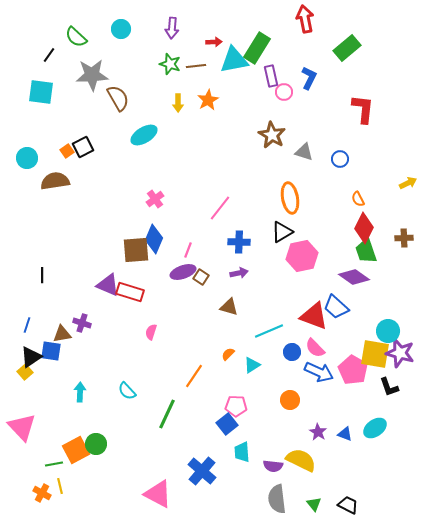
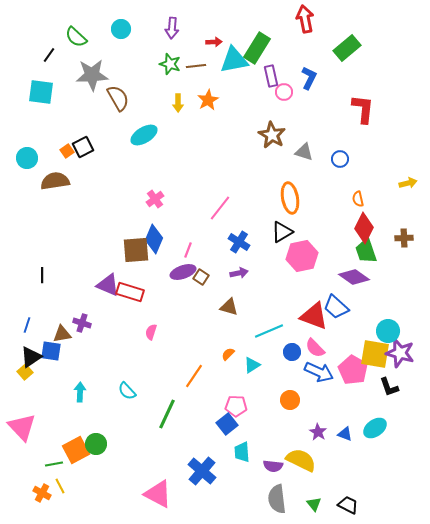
yellow arrow at (408, 183): rotated 12 degrees clockwise
orange semicircle at (358, 199): rotated 14 degrees clockwise
blue cross at (239, 242): rotated 30 degrees clockwise
yellow line at (60, 486): rotated 14 degrees counterclockwise
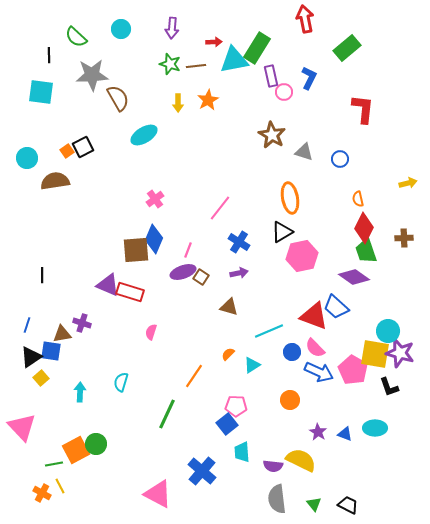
black line at (49, 55): rotated 35 degrees counterclockwise
yellow square at (25, 372): moved 16 px right, 6 px down
cyan semicircle at (127, 391): moved 6 px left, 9 px up; rotated 60 degrees clockwise
cyan ellipse at (375, 428): rotated 35 degrees clockwise
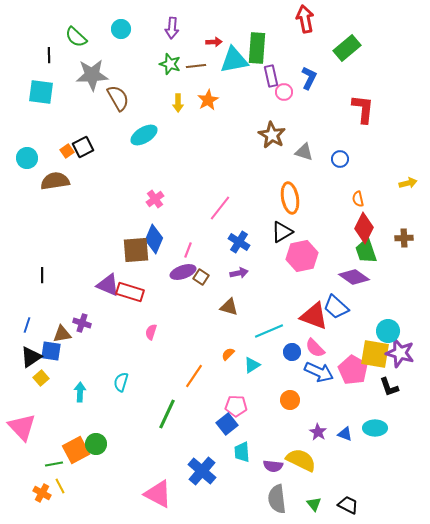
green rectangle at (257, 48): rotated 28 degrees counterclockwise
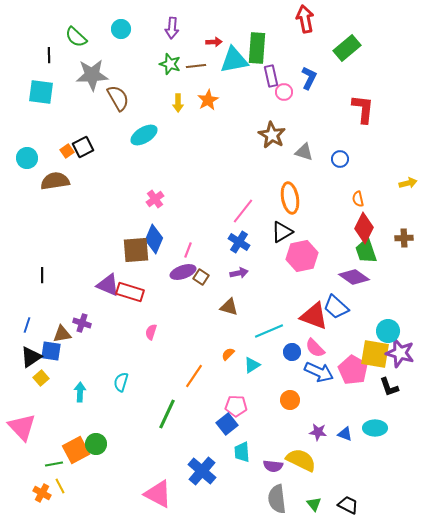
pink line at (220, 208): moved 23 px right, 3 px down
purple star at (318, 432): rotated 24 degrees counterclockwise
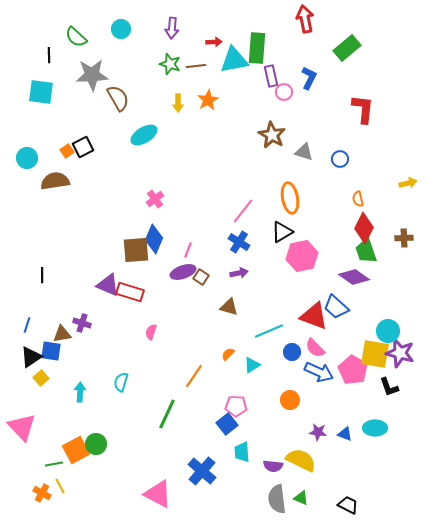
green triangle at (314, 504): moved 13 px left, 6 px up; rotated 28 degrees counterclockwise
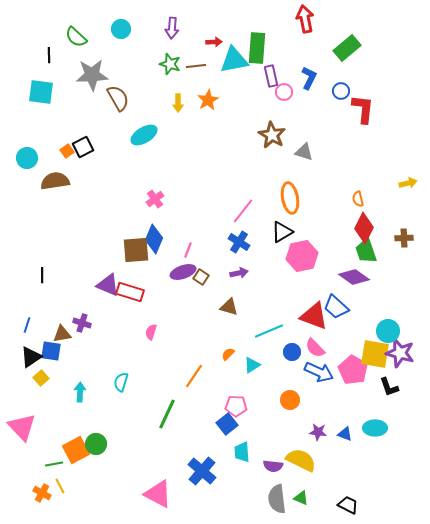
blue circle at (340, 159): moved 1 px right, 68 px up
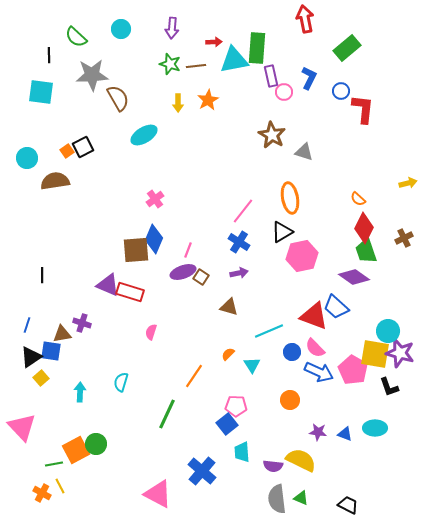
orange semicircle at (358, 199): rotated 35 degrees counterclockwise
brown cross at (404, 238): rotated 24 degrees counterclockwise
cyan triangle at (252, 365): rotated 30 degrees counterclockwise
